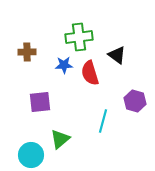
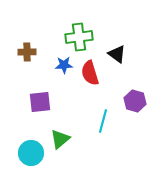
black triangle: moved 1 px up
cyan circle: moved 2 px up
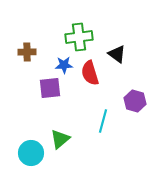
purple square: moved 10 px right, 14 px up
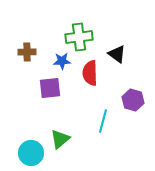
blue star: moved 2 px left, 4 px up
red semicircle: rotated 15 degrees clockwise
purple hexagon: moved 2 px left, 1 px up
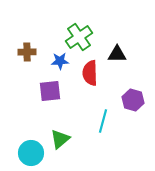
green cross: rotated 28 degrees counterclockwise
black triangle: rotated 36 degrees counterclockwise
blue star: moved 2 px left
purple square: moved 3 px down
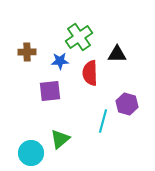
purple hexagon: moved 6 px left, 4 px down
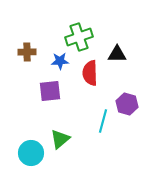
green cross: rotated 16 degrees clockwise
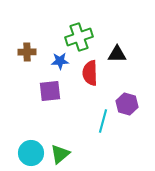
green triangle: moved 15 px down
